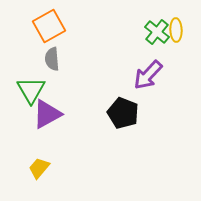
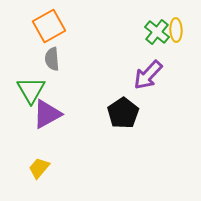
black pentagon: rotated 16 degrees clockwise
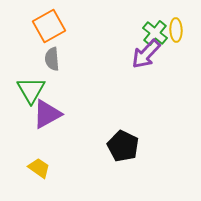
green cross: moved 2 px left, 1 px down
purple arrow: moved 2 px left, 21 px up
black pentagon: moved 33 px down; rotated 12 degrees counterclockwise
yellow trapezoid: rotated 85 degrees clockwise
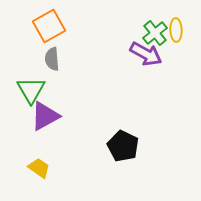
green cross: rotated 10 degrees clockwise
purple arrow: rotated 104 degrees counterclockwise
purple triangle: moved 2 px left, 2 px down
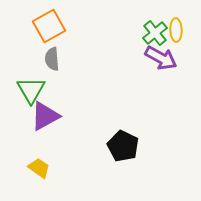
purple arrow: moved 15 px right, 4 px down
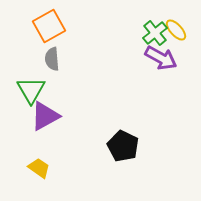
yellow ellipse: rotated 40 degrees counterclockwise
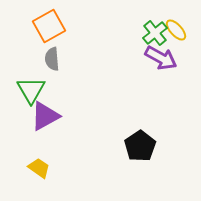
black pentagon: moved 17 px right; rotated 12 degrees clockwise
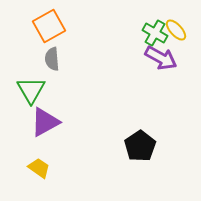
green cross: rotated 20 degrees counterclockwise
purple triangle: moved 6 px down
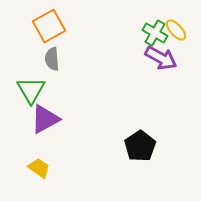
purple triangle: moved 3 px up
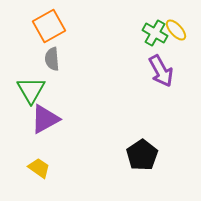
purple arrow: moved 13 px down; rotated 32 degrees clockwise
black pentagon: moved 2 px right, 9 px down
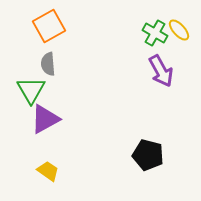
yellow ellipse: moved 3 px right
gray semicircle: moved 4 px left, 5 px down
black pentagon: moved 6 px right; rotated 24 degrees counterclockwise
yellow trapezoid: moved 9 px right, 3 px down
